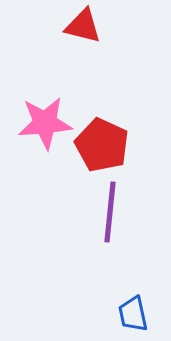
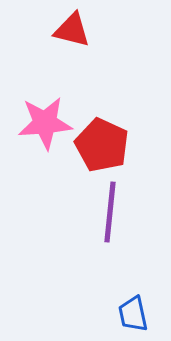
red triangle: moved 11 px left, 4 px down
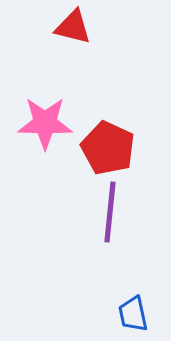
red triangle: moved 1 px right, 3 px up
pink star: rotated 6 degrees clockwise
red pentagon: moved 6 px right, 3 px down
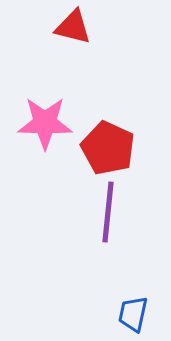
purple line: moved 2 px left
blue trapezoid: rotated 24 degrees clockwise
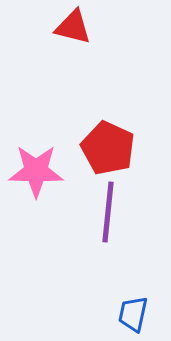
pink star: moved 9 px left, 48 px down
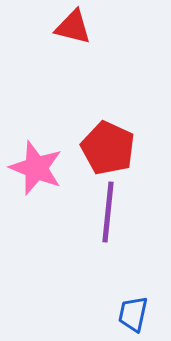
pink star: moved 3 px up; rotated 20 degrees clockwise
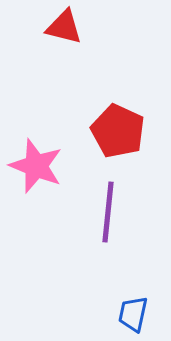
red triangle: moved 9 px left
red pentagon: moved 10 px right, 17 px up
pink star: moved 2 px up
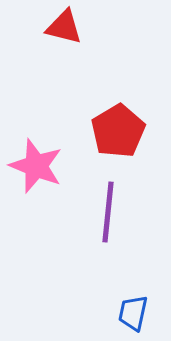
red pentagon: rotated 16 degrees clockwise
blue trapezoid: moved 1 px up
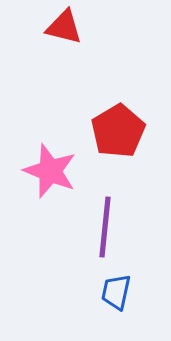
pink star: moved 14 px right, 5 px down
purple line: moved 3 px left, 15 px down
blue trapezoid: moved 17 px left, 21 px up
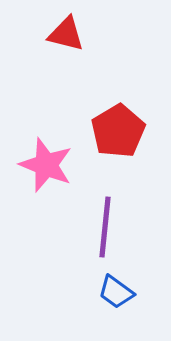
red triangle: moved 2 px right, 7 px down
pink star: moved 4 px left, 6 px up
blue trapezoid: rotated 66 degrees counterclockwise
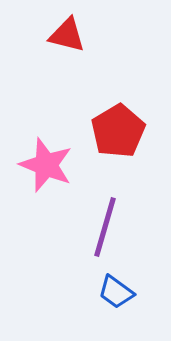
red triangle: moved 1 px right, 1 px down
purple line: rotated 10 degrees clockwise
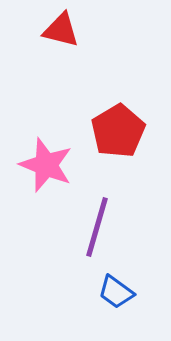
red triangle: moved 6 px left, 5 px up
purple line: moved 8 px left
